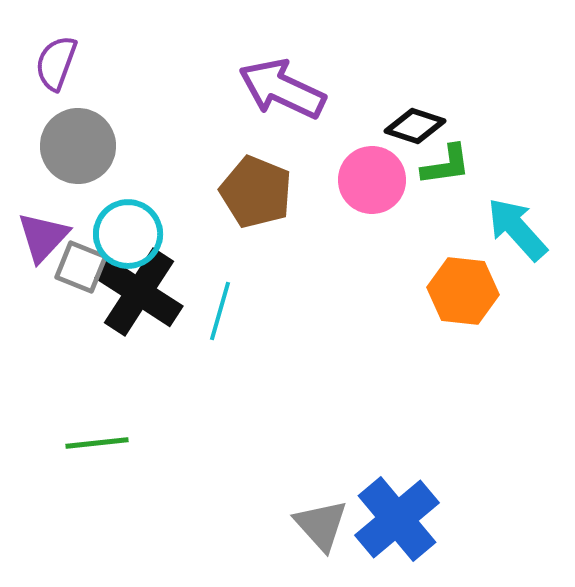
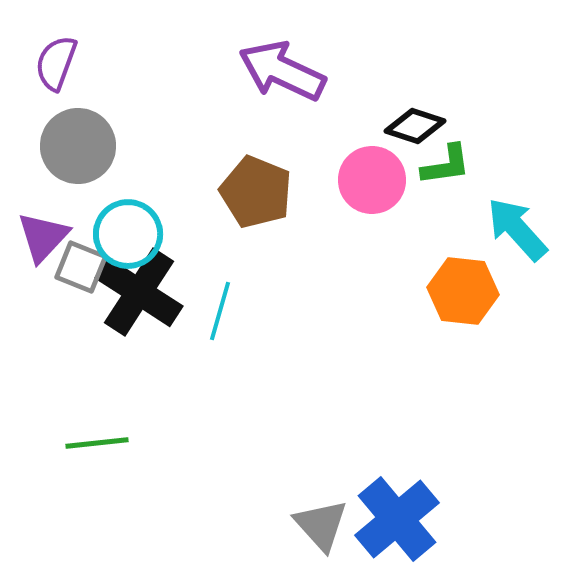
purple arrow: moved 18 px up
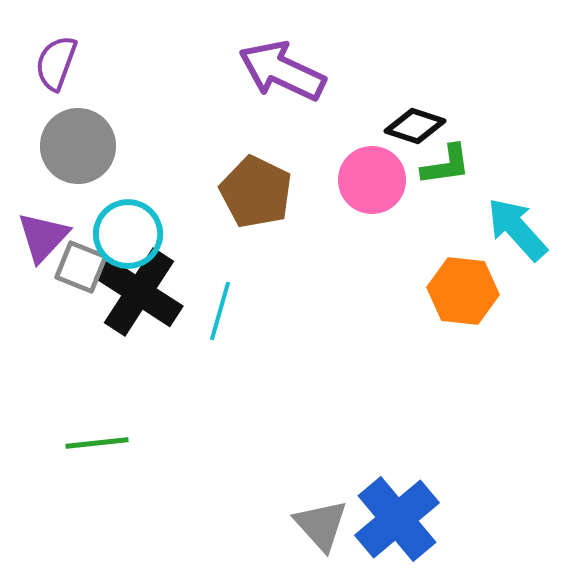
brown pentagon: rotated 4 degrees clockwise
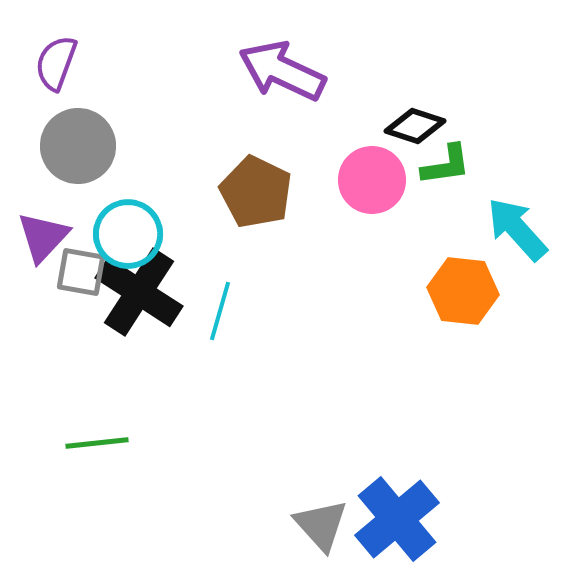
gray square: moved 5 px down; rotated 12 degrees counterclockwise
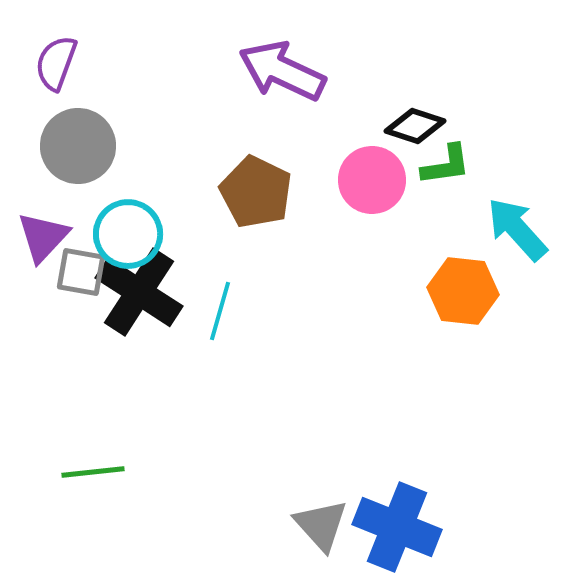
green line: moved 4 px left, 29 px down
blue cross: moved 8 px down; rotated 28 degrees counterclockwise
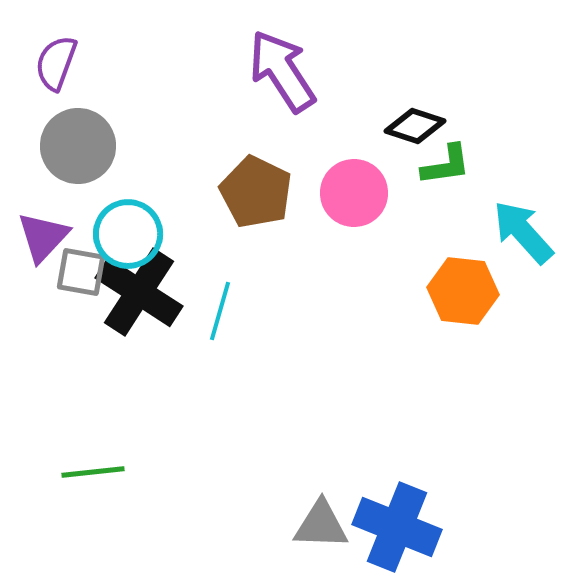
purple arrow: rotated 32 degrees clockwise
pink circle: moved 18 px left, 13 px down
cyan arrow: moved 6 px right, 3 px down
gray triangle: rotated 46 degrees counterclockwise
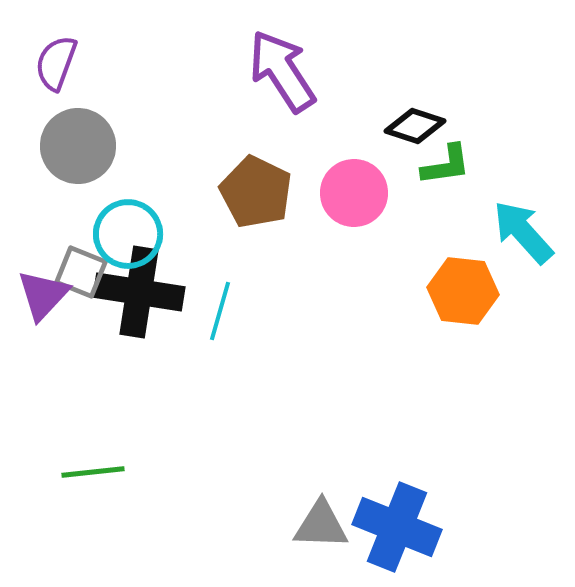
purple triangle: moved 58 px down
gray square: rotated 12 degrees clockwise
black cross: rotated 24 degrees counterclockwise
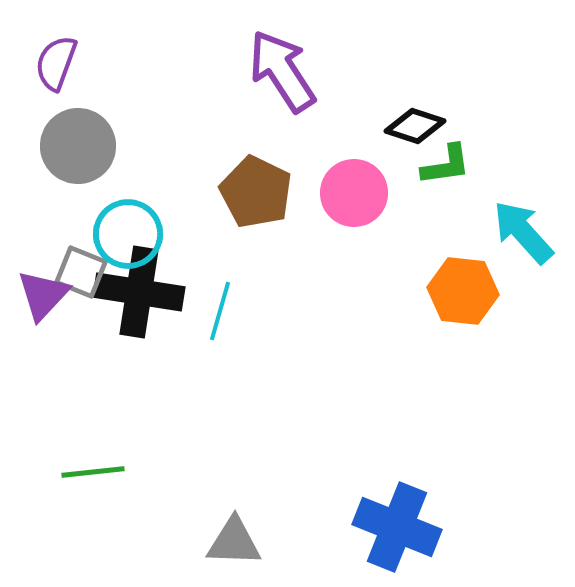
gray triangle: moved 87 px left, 17 px down
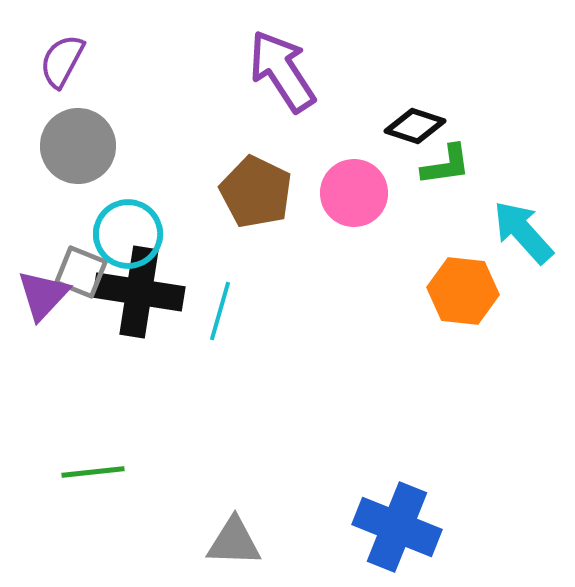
purple semicircle: moved 6 px right, 2 px up; rotated 8 degrees clockwise
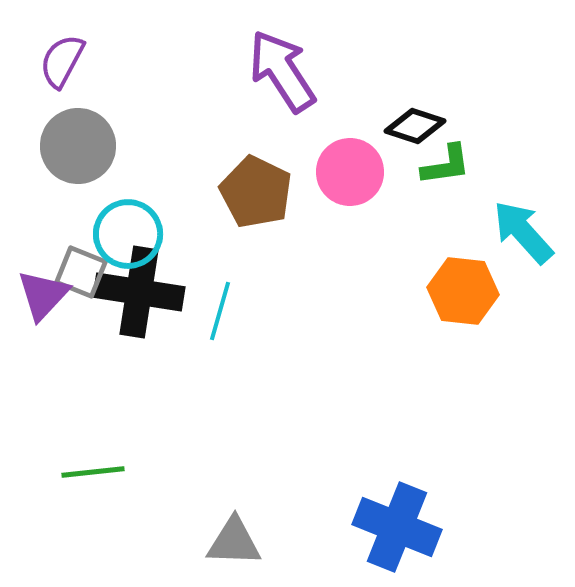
pink circle: moved 4 px left, 21 px up
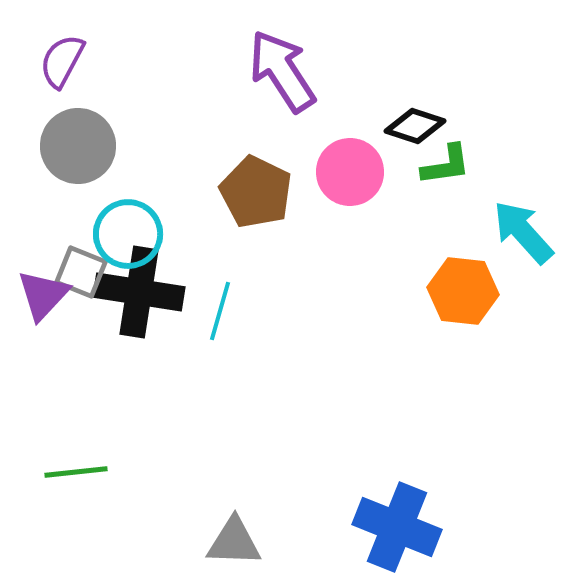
green line: moved 17 px left
